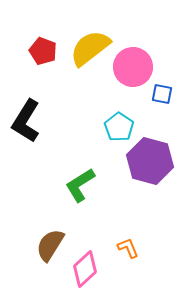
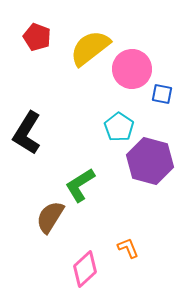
red pentagon: moved 6 px left, 14 px up
pink circle: moved 1 px left, 2 px down
black L-shape: moved 1 px right, 12 px down
brown semicircle: moved 28 px up
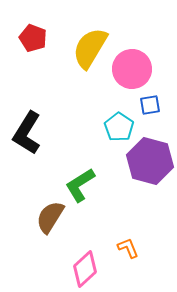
red pentagon: moved 4 px left, 1 px down
yellow semicircle: rotated 21 degrees counterclockwise
blue square: moved 12 px left, 11 px down; rotated 20 degrees counterclockwise
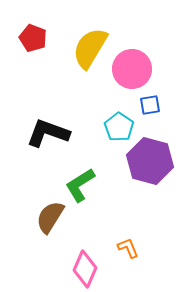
black L-shape: moved 21 px right; rotated 78 degrees clockwise
pink diamond: rotated 24 degrees counterclockwise
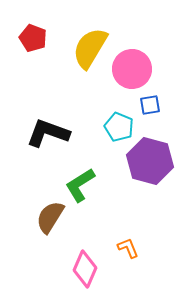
cyan pentagon: rotated 12 degrees counterclockwise
